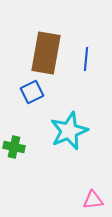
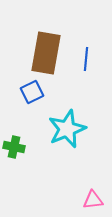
cyan star: moved 2 px left, 2 px up
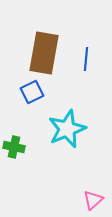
brown rectangle: moved 2 px left
pink triangle: rotated 35 degrees counterclockwise
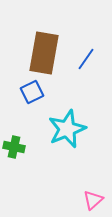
blue line: rotated 30 degrees clockwise
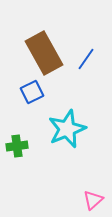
brown rectangle: rotated 39 degrees counterclockwise
green cross: moved 3 px right, 1 px up; rotated 20 degrees counterclockwise
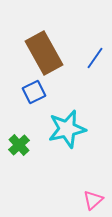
blue line: moved 9 px right, 1 px up
blue square: moved 2 px right
cyan star: rotated 9 degrees clockwise
green cross: moved 2 px right, 1 px up; rotated 35 degrees counterclockwise
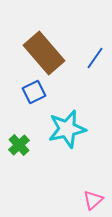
brown rectangle: rotated 12 degrees counterclockwise
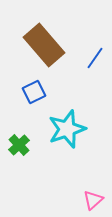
brown rectangle: moved 8 px up
cyan star: rotated 6 degrees counterclockwise
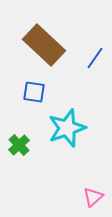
brown rectangle: rotated 6 degrees counterclockwise
blue square: rotated 35 degrees clockwise
cyan star: moved 1 px up
pink triangle: moved 3 px up
